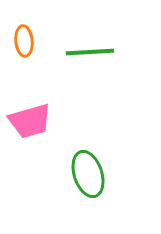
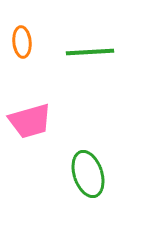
orange ellipse: moved 2 px left, 1 px down
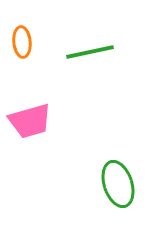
green line: rotated 9 degrees counterclockwise
green ellipse: moved 30 px right, 10 px down
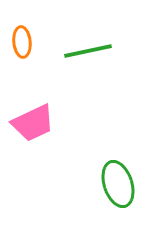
green line: moved 2 px left, 1 px up
pink trapezoid: moved 3 px right, 2 px down; rotated 9 degrees counterclockwise
